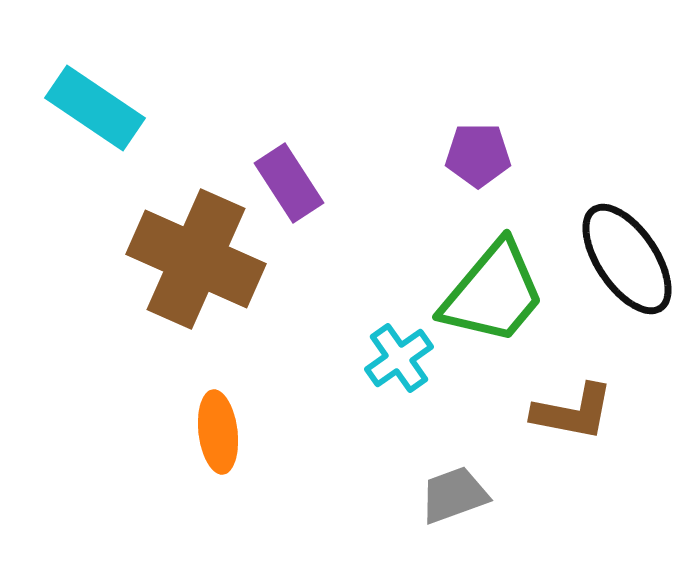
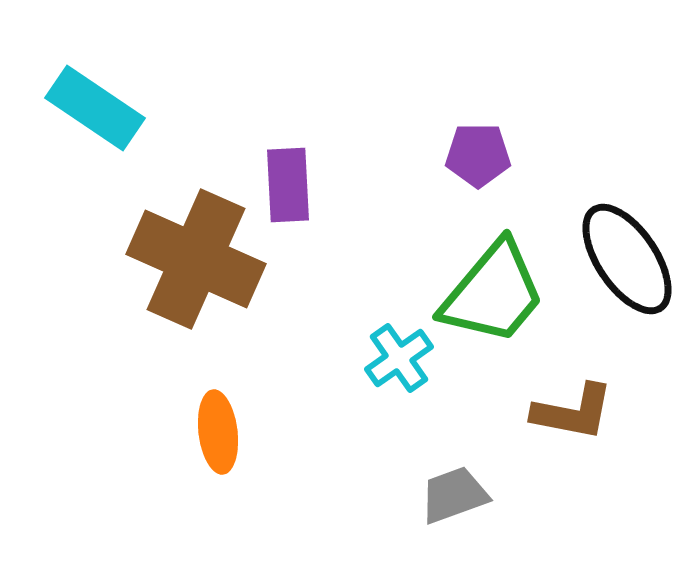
purple rectangle: moved 1 px left, 2 px down; rotated 30 degrees clockwise
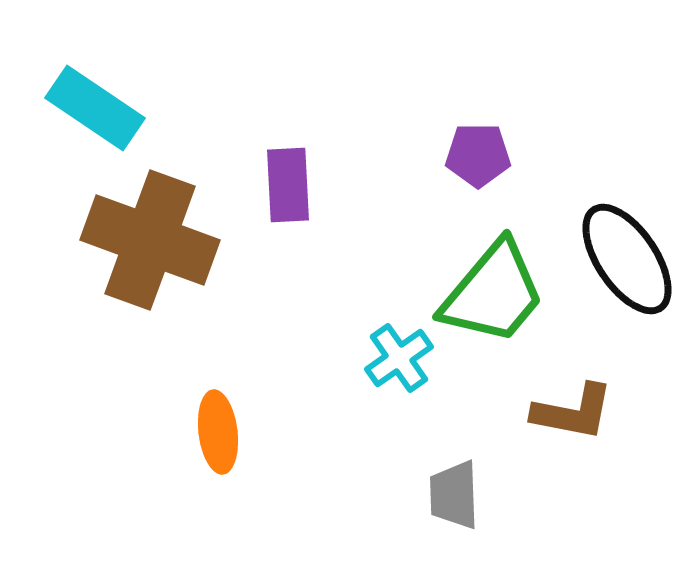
brown cross: moved 46 px left, 19 px up; rotated 4 degrees counterclockwise
gray trapezoid: rotated 72 degrees counterclockwise
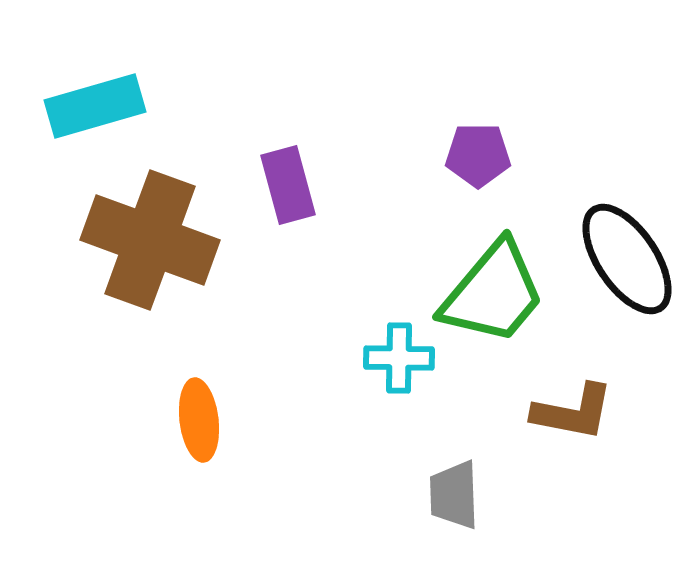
cyan rectangle: moved 2 px up; rotated 50 degrees counterclockwise
purple rectangle: rotated 12 degrees counterclockwise
cyan cross: rotated 36 degrees clockwise
orange ellipse: moved 19 px left, 12 px up
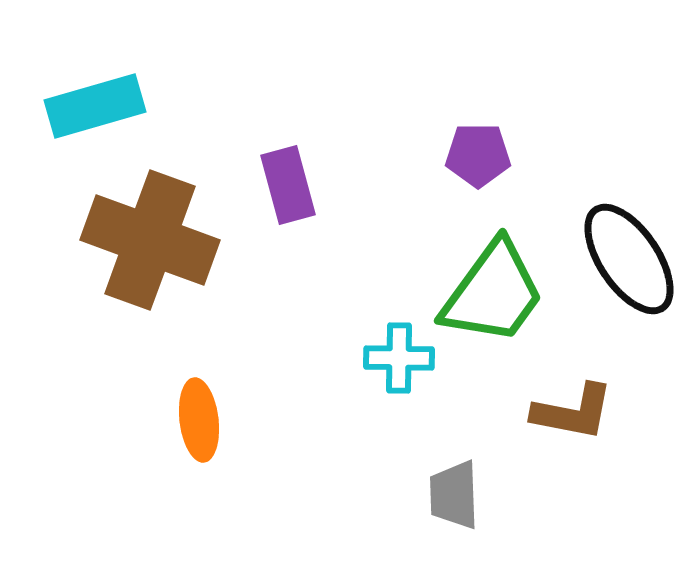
black ellipse: moved 2 px right
green trapezoid: rotated 4 degrees counterclockwise
